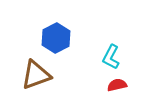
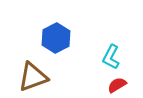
brown triangle: moved 3 px left, 2 px down
red semicircle: rotated 18 degrees counterclockwise
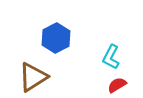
brown triangle: rotated 12 degrees counterclockwise
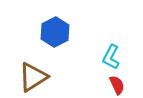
blue hexagon: moved 1 px left, 6 px up
red semicircle: rotated 96 degrees clockwise
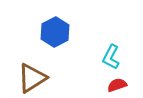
brown triangle: moved 1 px left, 1 px down
red semicircle: rotated 84 degrees counterclockwise
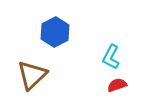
brown triangle: moved 3 px up; rotated 12 degrees counterclockwise
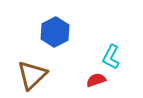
red semicircle: moved 21 px left, 5 px up
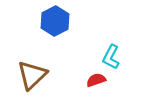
blue hexagon: moved 11 px up
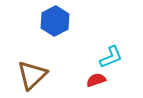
cyan L-shape: rotated 140 degrees counterclockwise
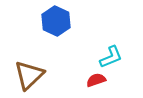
blue hexagon: moved 1 px right; rotated 8 degrees counterclockwise
brown triangle: moved 3 px left
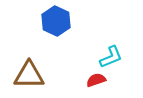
brown triangle: rotated 44 degrees clockwise
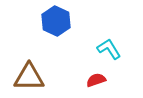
cyan L-shape: moved 2 px left, 8 px up; rotated 100 degrees counterclockwise
brown triangle: moved 2 px down
